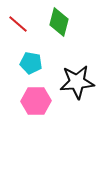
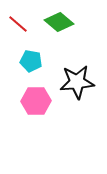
green diamond: rotated 64 degrees counterclockwise
cyan pentagon: moved 2 px up
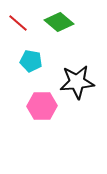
red line: moved 1 px up
pink hexagon: moved 6 px right, 5 px down
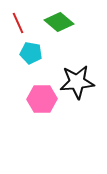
red line: rotated 25 degrees clockwise
cyan pentagon: moved 8 px up
pink hexagon: moved 7 px up
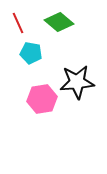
pink hexagon: rotated 8 degrees counterclockwise
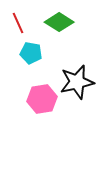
green diamond: rotated 8 degrees counterclockwise
black star: rotated 8 degrees counterclockwise
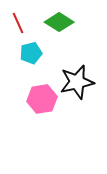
cyan pentagon: rotated 25 degrees counterclockwise
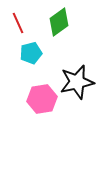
green diamond: rotated 68 degrees counterclockwise
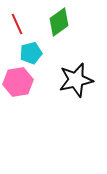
red line: moved 1 px left, 1 px down
black star: moved 1 px left, 2 px up
pink hexagon: moved 24 px left, 17 px up
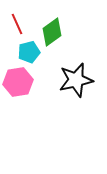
green diamond: moved 7 px left, 10 px down
cyan pentagon: moved 2 px left, 1 px up
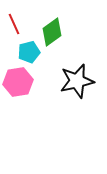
red line: moved 3 px left
black star: moved 1 px right, 1 px down
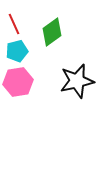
cyan pentagon: moved 12 px left, 1 px up
